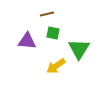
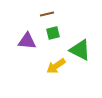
green square: rotated 24 degrees counterclockwise
green triangle: moved 1 px right, 1 px down; rotated 35 degrees counterclockwise
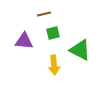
brown line: moved 3 px left
purple triangle: moved 3 px left
yellow arrow: moved 2 px left, 1 px up; rotated 60 degrees counterclockwise
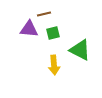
purple triangle: moved 5 px right, 12 px up
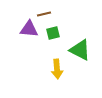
yellow arrow: moved 3 px right, 4 px down
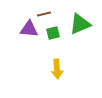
green triangle: moved 26 px up; rotated 50 degrees counterclockwise
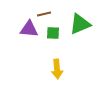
green square: rotated 16 degrees clockwise
